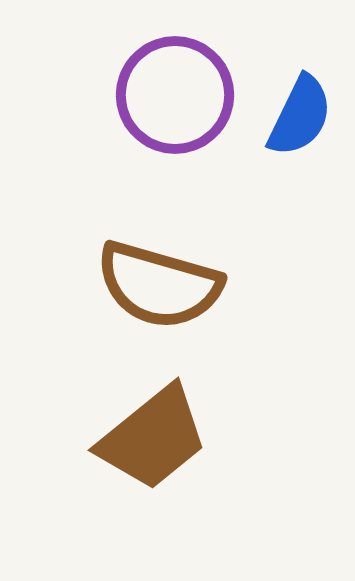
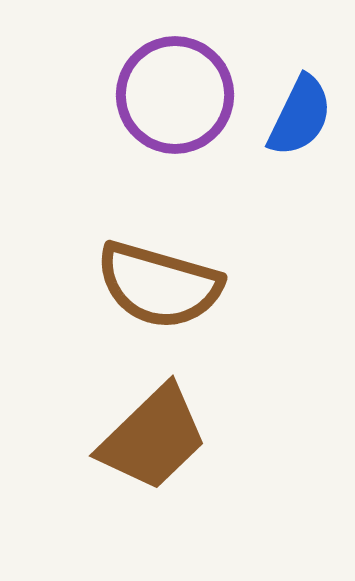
brown trapezoid: rotated 5 degrees counterclockwise
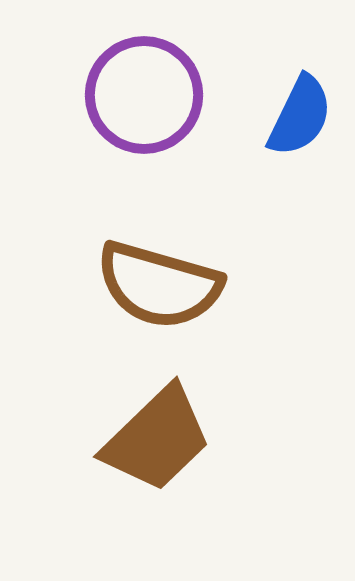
purple circle: moved 31 px left
brown trapezoid: moved 4 px right, 1 px down
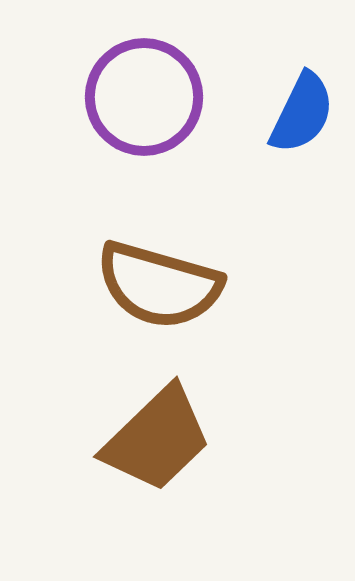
purple circle: moved 2 px down
blue semicircle: moved 2 px right, 3 px up
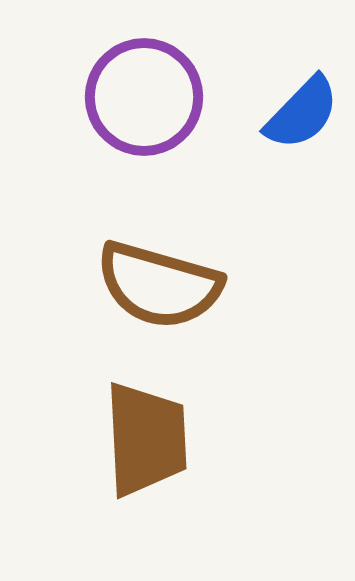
blue semicircle: rotated 18 degrees clockwise
brown trapezoid: moved 11 px left; rotated 49 degrees counterclockwise
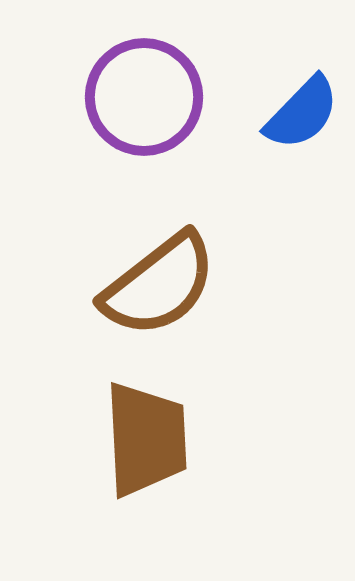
brown semicircle: rotated 54 degrees counterclockwise
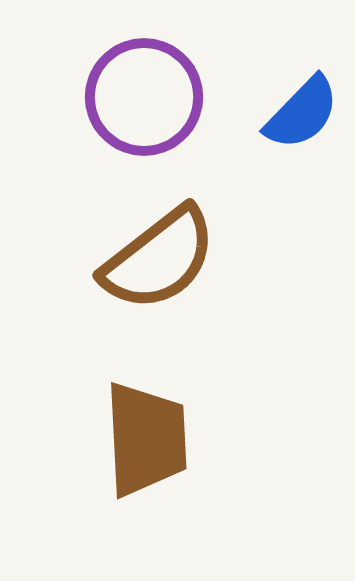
brown semicircle: moved 26 px up
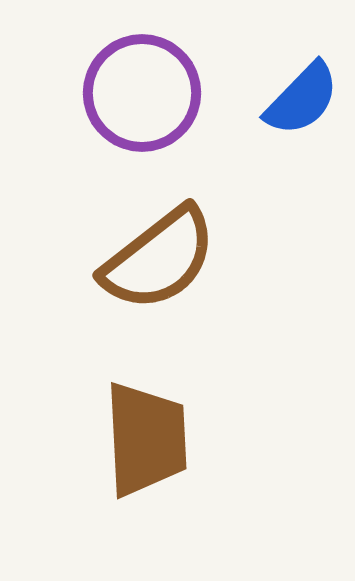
purple circle: moved 2 px left, 4 px up
blue semicircle: moved 14 px up
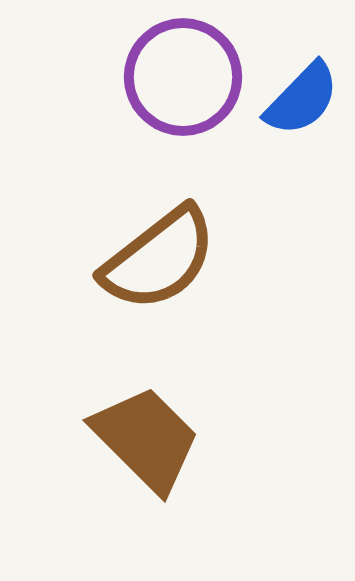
purple circle: moved 41 px right, 16 px up
brown trapezoid: rotated 42 degrees counterclockwise
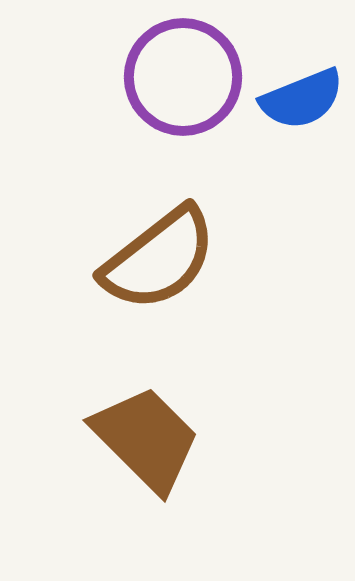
blue semicircle: rotated 24 degrees clockwise
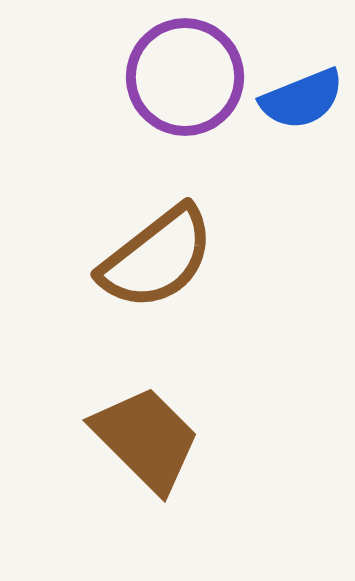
purple circle: moved 2 px right
brown semicircle: moved 2 px left, 1 px up
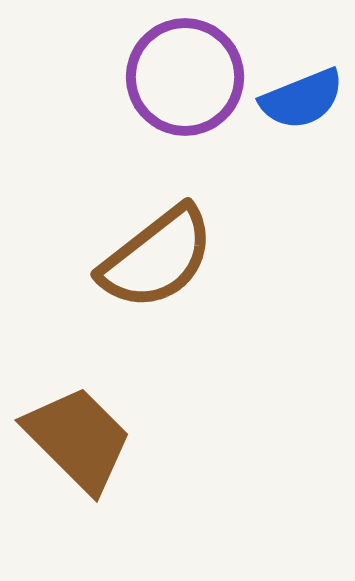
brown trapezoid: moved 68 px left
